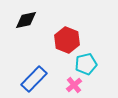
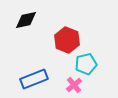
blue rectangle: rotated 24 degrees clockwise
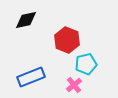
blue rectangle: moved 3 px left, 2 px up
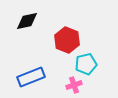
black diamond: moved 1 px right, 1 px down
pink cross: rotated 21 degrees clockwise
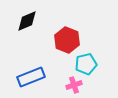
black diamond: rotated 10 degrees counterclockwise
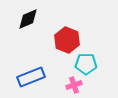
black diamond: moved 1 px right, 2 px up
cyan pentagon: rotated 15 degrees clockwise
